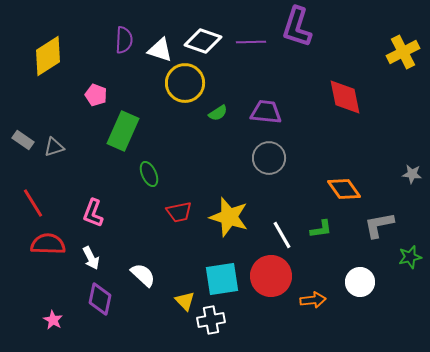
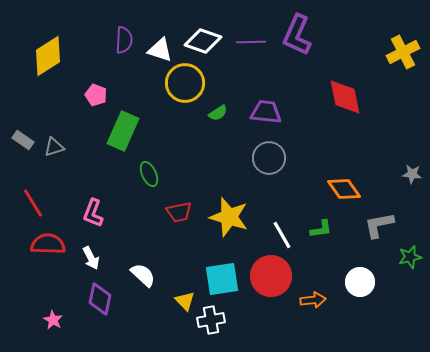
purple L-shape: moved 8 px down; rotated 6 degrees clockwise
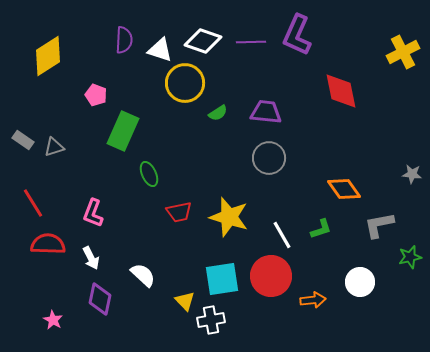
red diamond: moved 4 px left, 6 px up
green L-shape: rotated 10 degrees counterclockwise
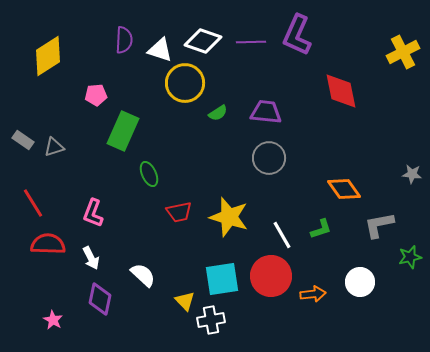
pink pentagon: rotated 25 degrees counterclockwise
orange arrow: moved 6 px up
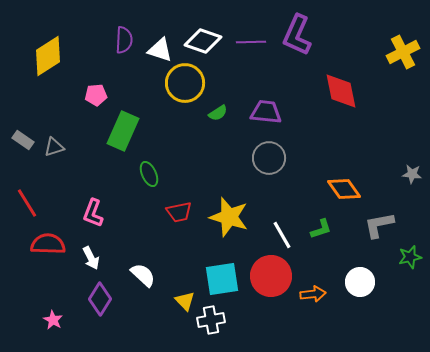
red line: moved 6 px left
purple diamond: rotated 20 degrees clockwise
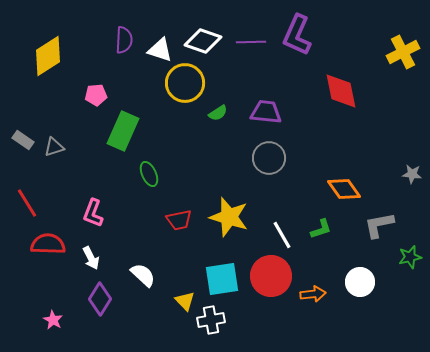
red trapezoid: moved 8 px down
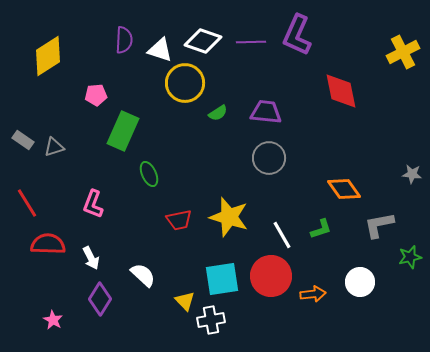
pink L-shape: moved 9 px up
